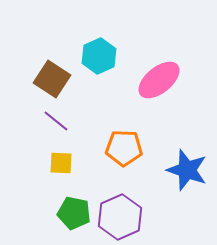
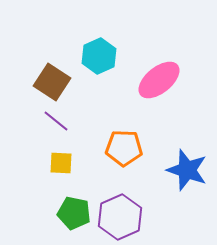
brown square: moved 3 px down
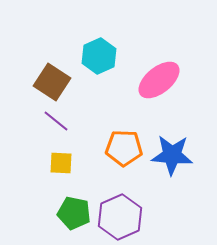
blue star: moved 15 px left, 15 px up; rotated 15 degrees counterclockwise
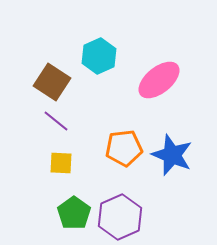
orange pentagon: rotated 9 degrees counterclockwise
blue star: rotated 18 degrees clockwise
green pentagon: rotated 24 degrees clockwise
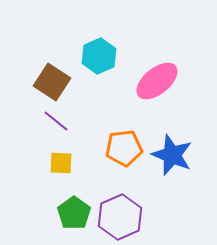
pink ellipse: moved 2 px left, 1 px down
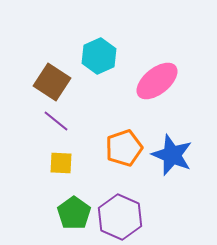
orange pentagon: rotated 12 degrees counterclockwise
purple hexagon: rotated 12 degrees counterclockwise
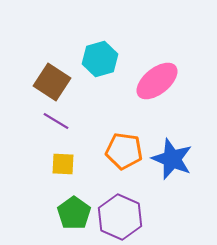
cyan hexagon: moved 1 px right, 3 px down; rotated 8 degrees clockwise
purple line: rotated 8 degrees counterclockwise
orange pentagon: moved 3 px down; rotated 27 degrees clockwise
blue star: moved 4 px down
yellow square: moved 2 px right, 1 px down
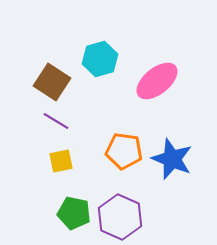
yellow square: moved 2 px left, 3 px up; rotated 15 degrees counterclockwise
green pentagon: rotated 24 degrees counterclockwise
